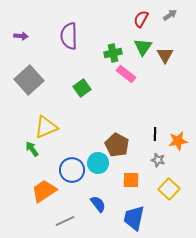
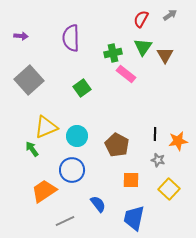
purple semicircle: moved 2 px right, 2 px down
cyan circle: moved 21 px left, 27 px up
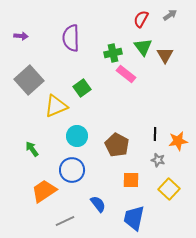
green triangle: rotated 12 degrees counterclockwise
yellow triangle: moved 10 px right, 21 px up
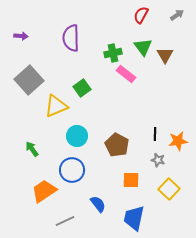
gray arrow: moved 7 px right
red semicircle: moved 4 px up
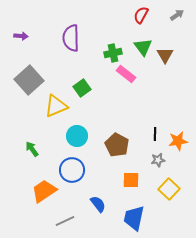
gray star: rotated 24 degrees counterclockwise
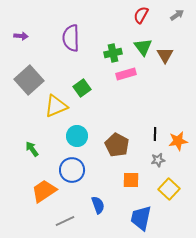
pink rectangle: rotated 54 degrees counterclockwise
blue semicircle: moved 1 px down; rotated 18 degrees clockwise
blue trapezoid: moved 7 px right
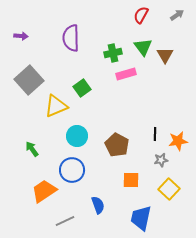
gray star: moved 3 px right
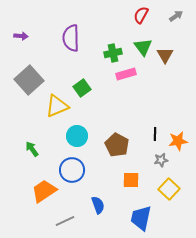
gray arrow: moved 1 px left, 1 px down
yellow triangle: moved 1 px right
